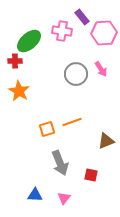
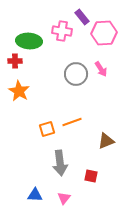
green ellipse: rotated 45 degrees clockwise
gray arrow: rotated 15 degrees clockwise
red square: moved 1 px down
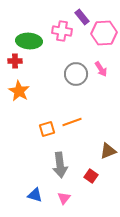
brown triangle: moved 2 px right, 10 px down
gray arrow: moved 2 px down
red square: rotated 24 degrees clockwise
blue triangle: rotated 14 degrees clockwise
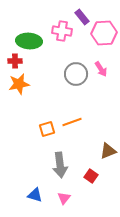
orange star: moved 7 px up; rotated 30 degrees clockwise
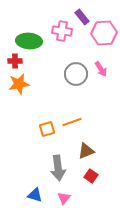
brown triangle: moved 22 px left
gray arrow: moved 2 px left, 3 px down
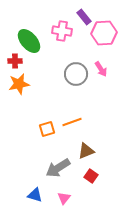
purple rectangle: moved 2 px right
green ellipse: rotated 45 degrees clockwise
gray arrow: rotated 65 degrees clockwise
